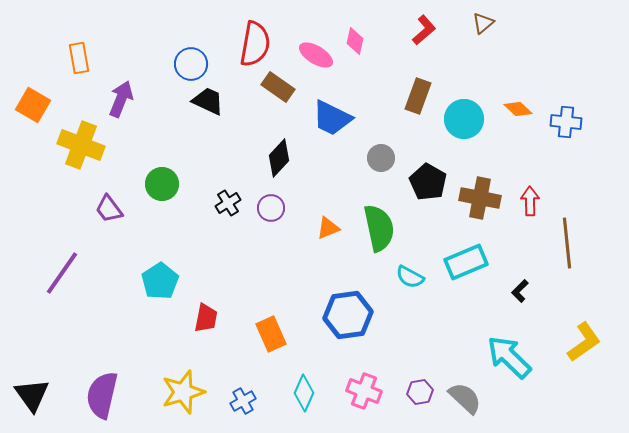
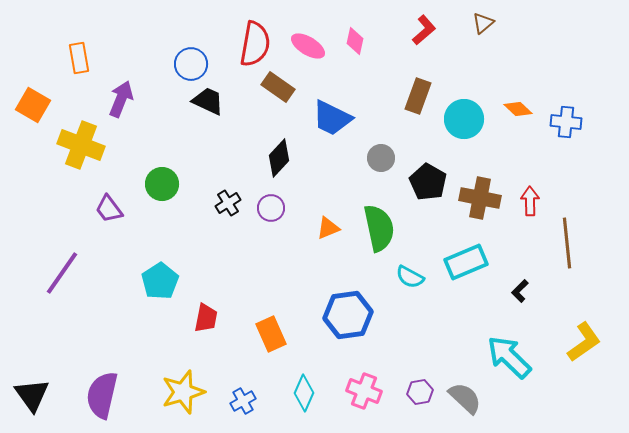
pink ellipse at (316, 55): moved 8 px left, 9 px up
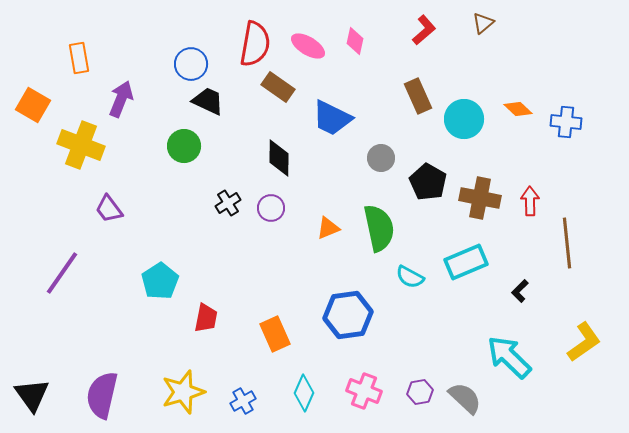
brown rectangle at (418, 96): rotated 44 degrees counterclockwise
black diamond at (279, 158): rotated 42 degrees counterclockwise
green circle at (162, 184): moved 22 px right, 38 px up
orange rectangle at (271, 334): moved 4 px right
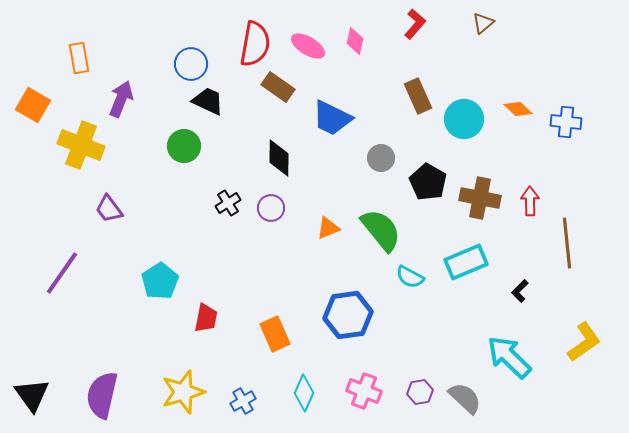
red L-shape at (424, 30): moved 9 px left, 6 px up; rotated 8 degrees counterclockwise
green semicircle at (379, 228): moved 2 px right, 2 px down; rotated 27 degrees counterclockwise
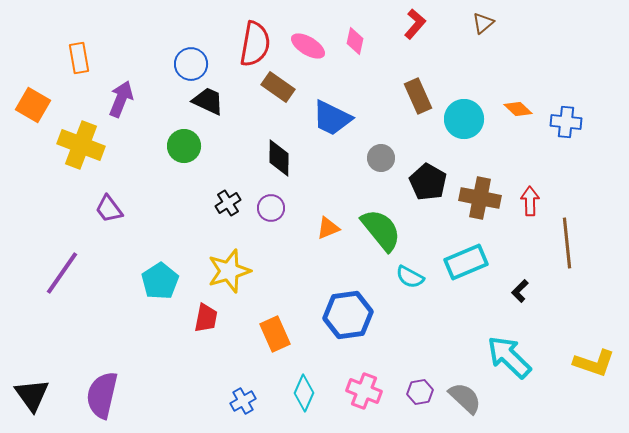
yellow L-shape at (584, 342): moved 10 px right, 21 px down; rotated 54 degrees clockwise
yellow star at (183, 392): moved 46 px right, 121 px up
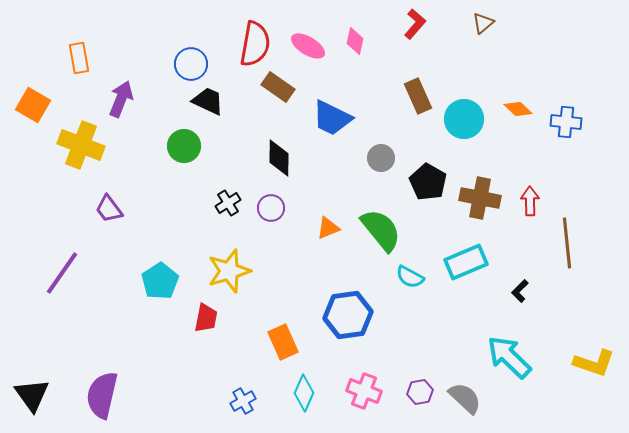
orange rectangle at (275, 334): moved 8 px right, 8 px down
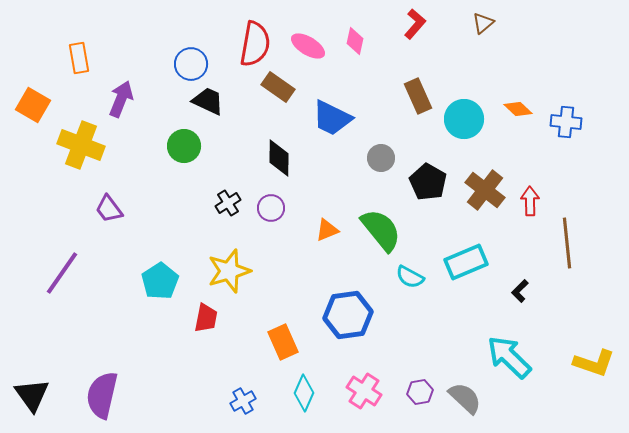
brown cross at (480, 198): moved 5 px right, 8 px up; rotated 27 degrees clockwise
orange triangle at (328, 228): moved 1 px left, 2 px down
pink cross at (364, 391): rotated 12 degrees clockwise
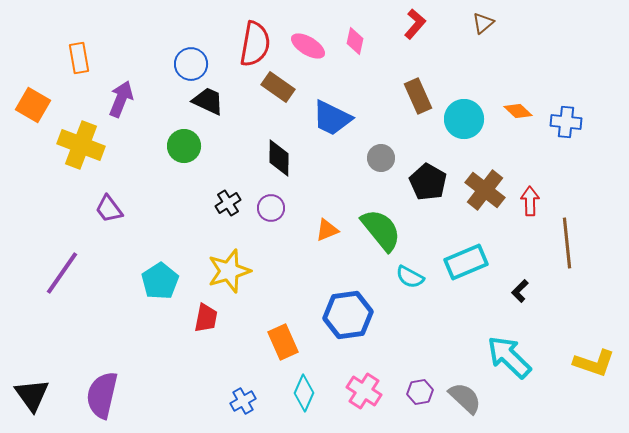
orange diamond at (518, 109): moved 2 px down
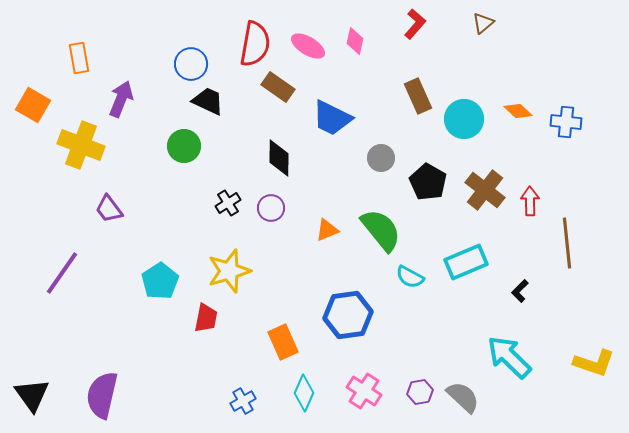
gray semicircle at (465, 398): moved 2 px left, 1 px up
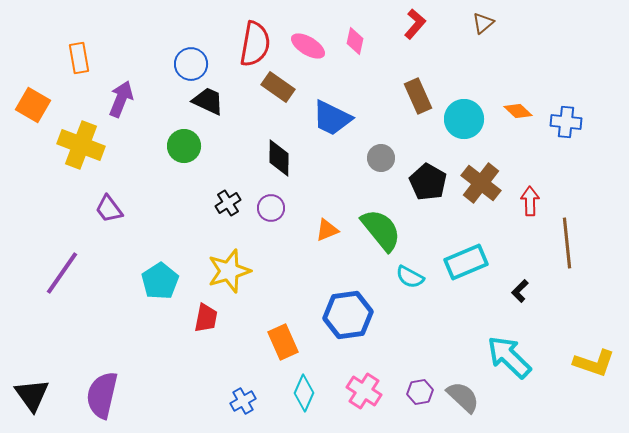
brown cross at (485, 190): moved 4 px left, 7 px up
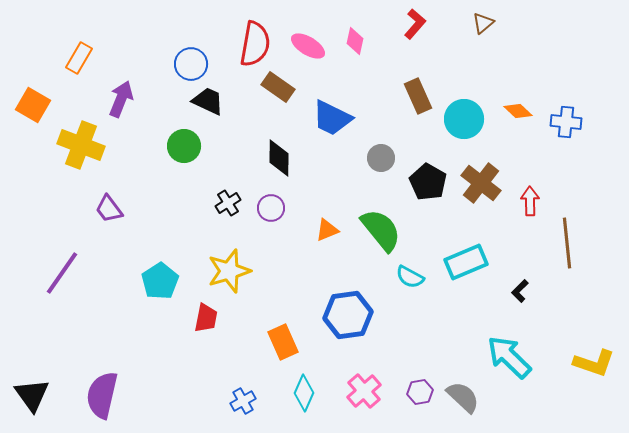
orange rectangle at (79, 58): rotated 40 degrees clockwise
pink cross at (364, 391): rotated 16 degrees clockwise
